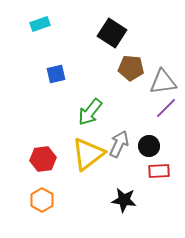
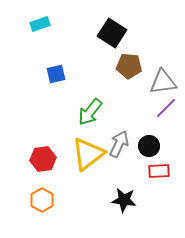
brown pentagon: moved 2 px left, 2 px up
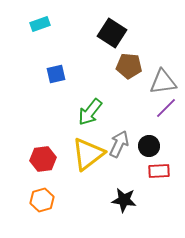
orange hexagon: rotated 15 degrees clockwise
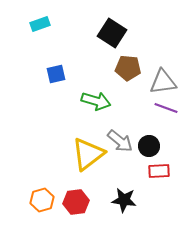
brown pentagon: moved 1 px left, 2 px down
purple line: rotated 65 degrees clockwise
green arrow: moved 6 px right, 11 px up; rotated 112 degrees counterclockwise
gray arrow: moved 1 px right, 3 px up; rotated 104 degrees clockwise
red hexagon: moved 33 px right, 43 px down
